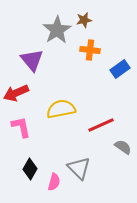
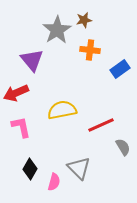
yellow semicircle: moved 1 px right, 1 px down
gray semicircle: rotated 24 degrees clockwise
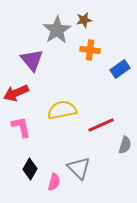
gray semicircle: moved 2 px right, 2 px up; rotated 48 degrees clockwise
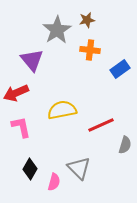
brown star: moved 3 px right
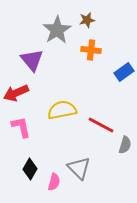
orange cross: moved 1 px right
blue rectangle: moved 4 px right, 3 px down
red line: rotated 52 degrees clockwise
